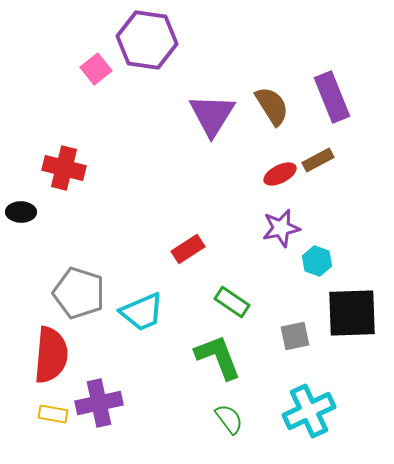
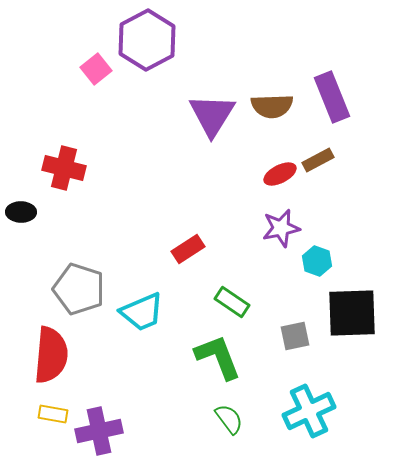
purple hexagon: rotated 24 degrees clockwise
brown semicircle: rotated 120 degrees clockwise
gray pentagon: moved 4 px up
purple cross: moved 28 px down
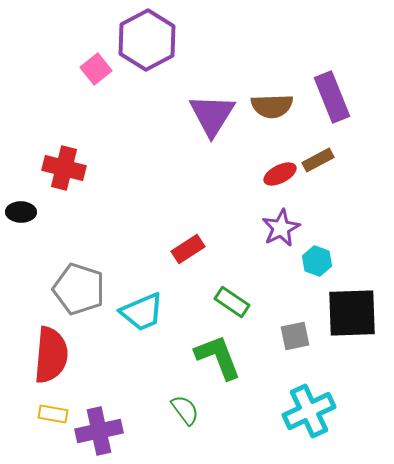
purple star: rotated 15 degrees counterclockwise
green semicircle: moved 44 px left, 9 px up
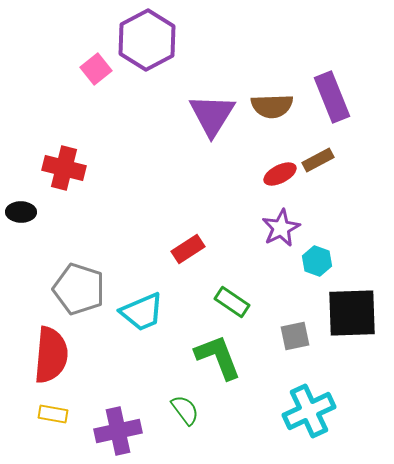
purple cross: moved 19 px right
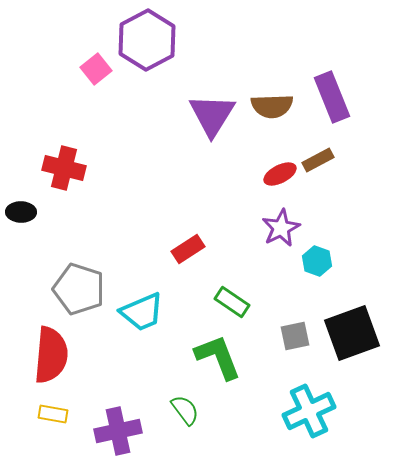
black square: moved 20 px down; rotated 18 degrees counterclockwise
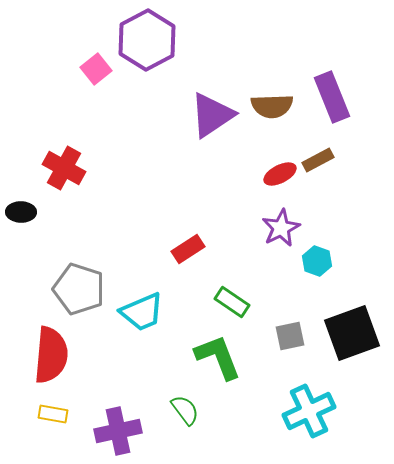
purple triangle: rotated 24 degrees clockwise
red cross: rotated 15 degrees clockwise
gray square: moved 5 px left
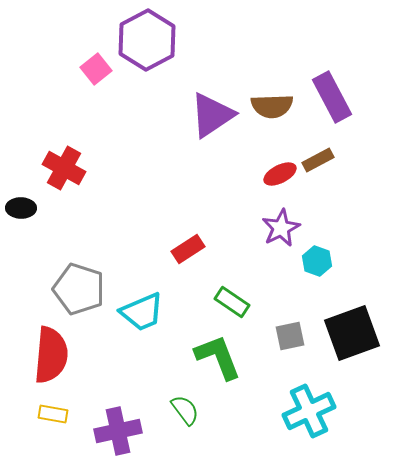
purple rectangle: rotated 6 degrees counterclockwise
black ellipse: moved 4 px up
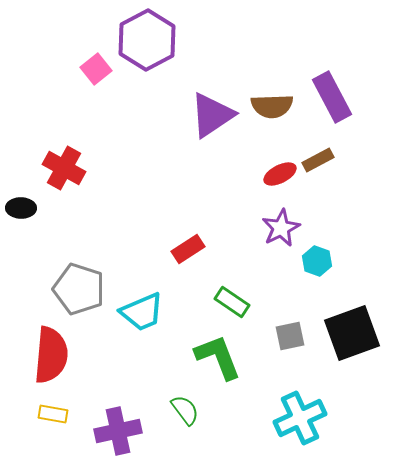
cyan cross: moved 9 px left, 7 px down
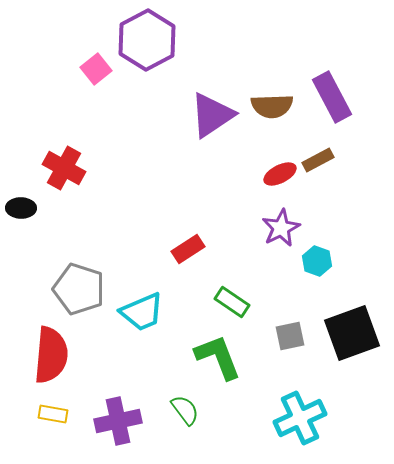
purple cross: moved 10 px up
